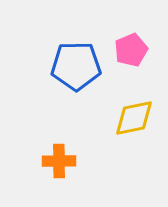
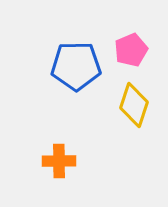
yellow diamond: moved 13 px up; rotated 60 degrees counterclockwise
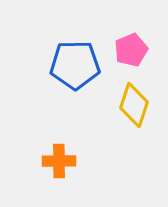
blue pentagon: moved 1 px left, 1 px up
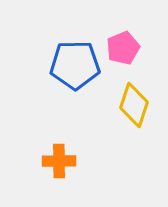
pink pentagon: moved 8 px left, 2 px up
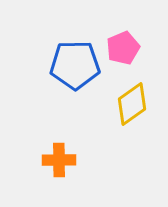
yellow diamond: moved 2 px left, 1 px up; rotated 36 degrees clockwise
orange cross: moved 1 px up
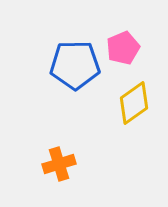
yellow diamond: moved 2 px right, 1 px up
orange cross: moved 4 px down; rotated 16 degrees counterclockwise
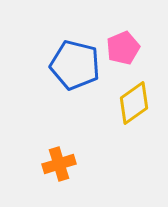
blue pentagon: rotated 15 degrees clockwise
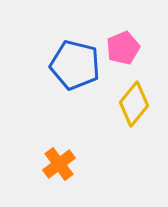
yellow diamond: moved 1 px down; rotated 15 degrees counterclockwise
orange cross: rotated 20 degrees counterclockwise
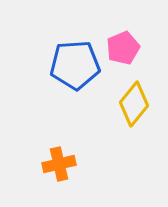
blue pentagon: rotated 18 degrees counterclockwise
orange cross: rotated 24 degrees clockwise
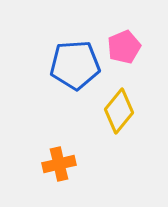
pink pentagon: moved 1 px right, 1 px up
yellow diamond: moved 15 px left, 7 px down
